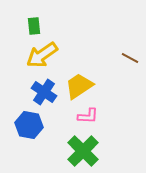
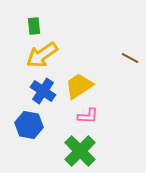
blue cross: moved 1 px left, 1 px up
green cross: moved 3 px left
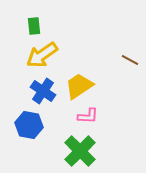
brown line: moved 2 px down
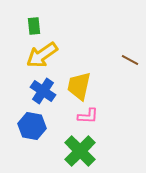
yellow trapezoid: rotated 44 degrees counterclockwise
blue hexagon: moved 3 px right, 1 px down
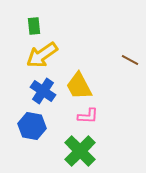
yellow trapezoid: rotated 40 degrees counterclockwise
